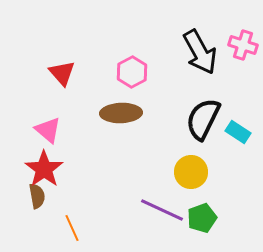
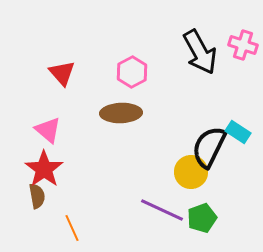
black semicircle: moved 6 px right, 28 px down
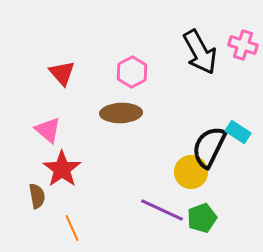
red star: moved 18 px right
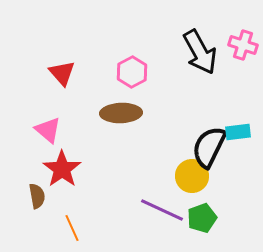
cyan rectangle: rotated 40 degrees counterclockwise
yellow circle: moved 1 px right, 4 px down
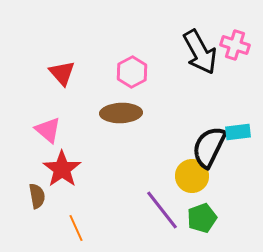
pink cross: moved 8 px left
purple line: rotated 27 degrees clockwise
orange line: moved 4 px right
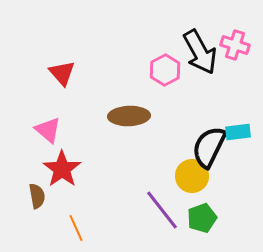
pink hexagon: moved 33 px right, 2 px up
brown ellipse: moved 8 px right, 3 px down
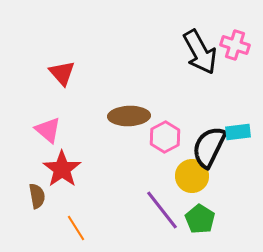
pink hexagon: moved 67 px down
green pentagon: moved 2 px left, 1 px down; rotated 20 degrees counterclockwise
orange line: rotated 8 degrees counterclockwise
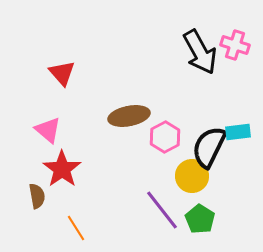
brown ellipse: rotated 9 degrees counterclockwise
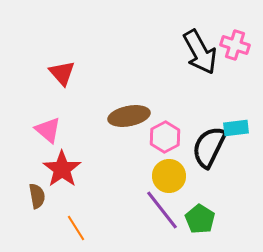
cyan rectangle: moved 2 px left, 4 px up
yellow circle: moved 23 px left
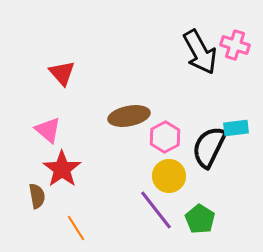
purple line: moved 6 px left
